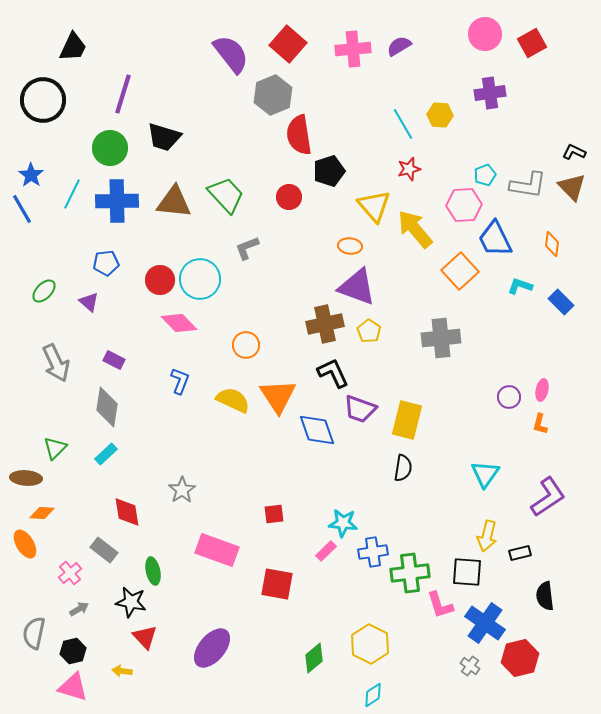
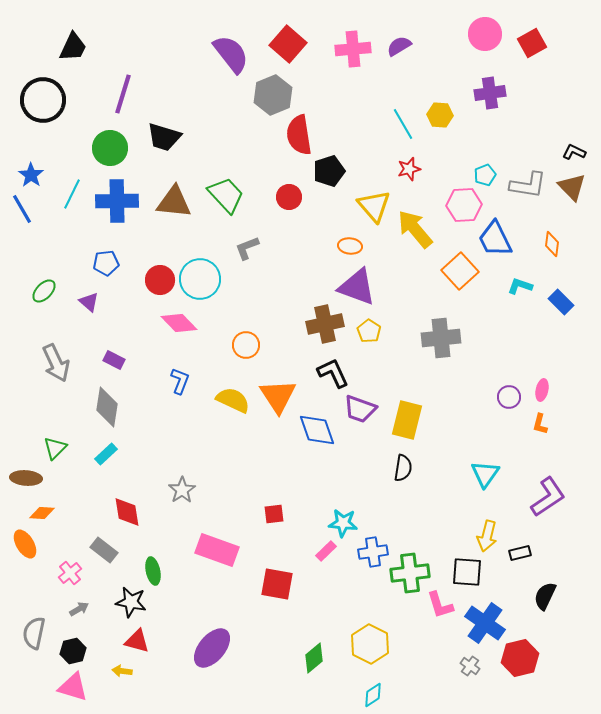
black semicircle at (545, 596): rotated 32 degrees clockwise
red triangle at (145, 637): moved 8 px left, 4 px down; rotated 32 degrees counterclockwise
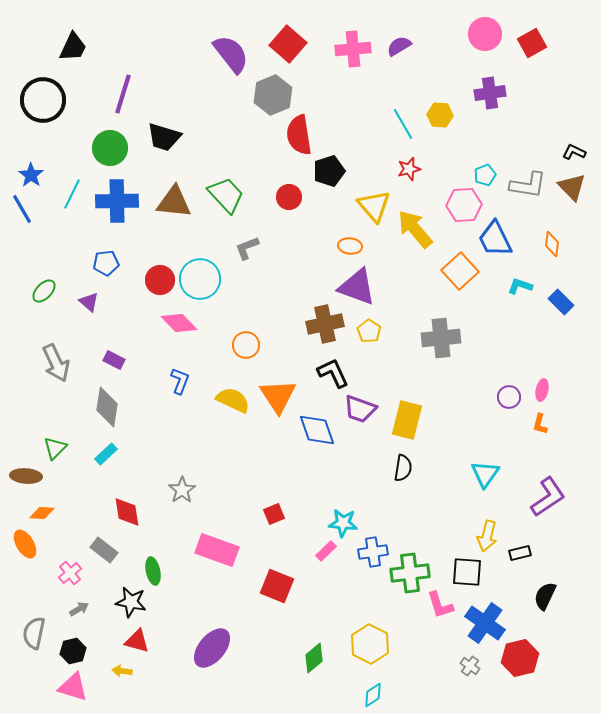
brown ellipse at (26, 478): moved 2 px up
red square at (274, 514): rotated 15 degrees counterclockwise
red square at (277, 584): moved 2 px down; rotated 12 degrees clockwise
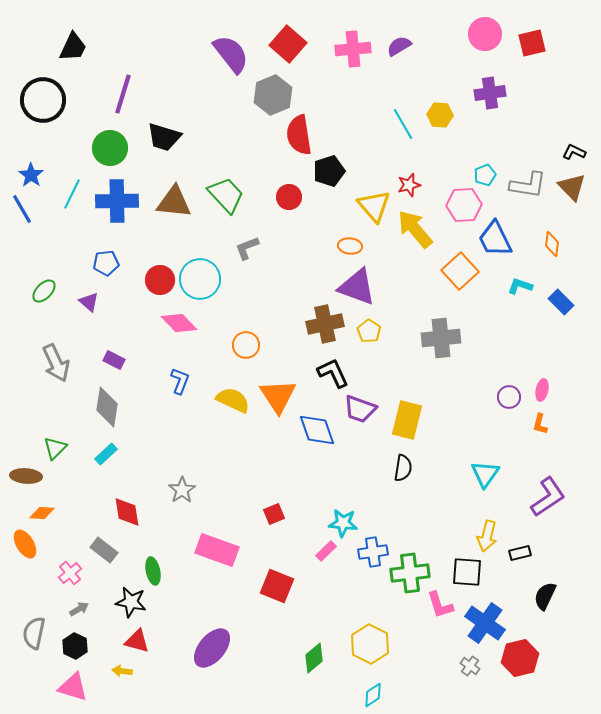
red square at (532, 43): rotated 16 degrees clockwise
red star at (409, 169): moved 16 px down
black hexagon at (73, 651): moved 2 px right, 5 px up; rotated 20 degrees counterclockwise
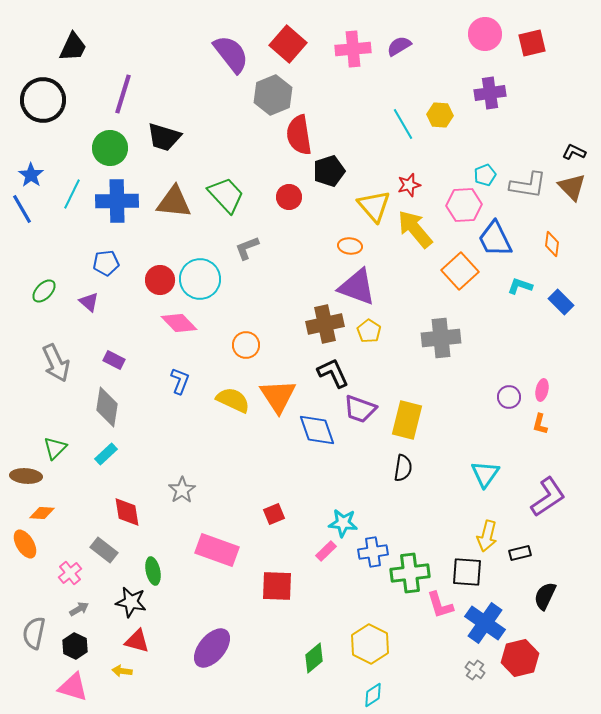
red square at (277, 586): rotated 20 degrees counterclockwise
gray cross at (470, 666): moved 5 px right, 4 px down
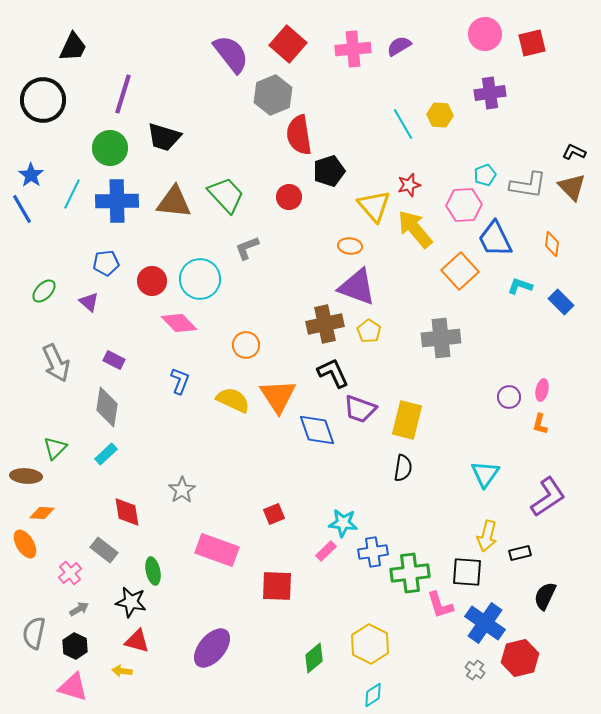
red circle at (160, 280): moved 8 px left, 1 px down
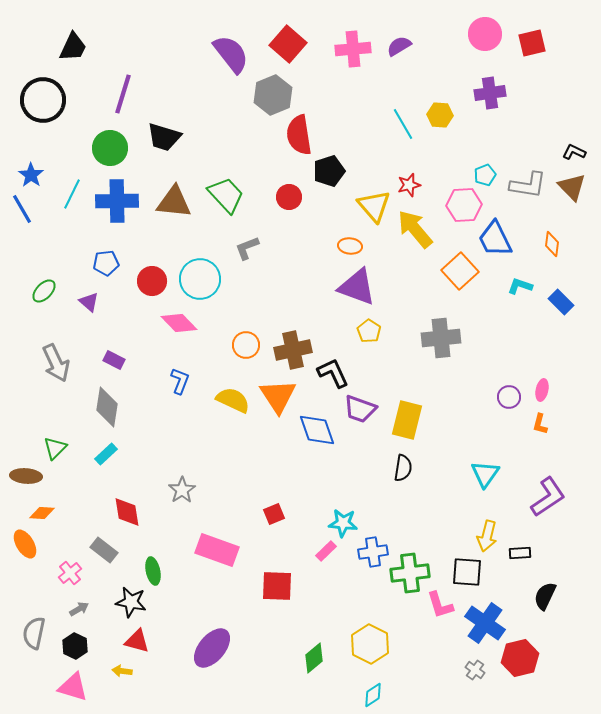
brown cross at (325, 324): moved 32 px left, 26 px down
black rectangle at (520, 553): rotated 10 degrees clockwise
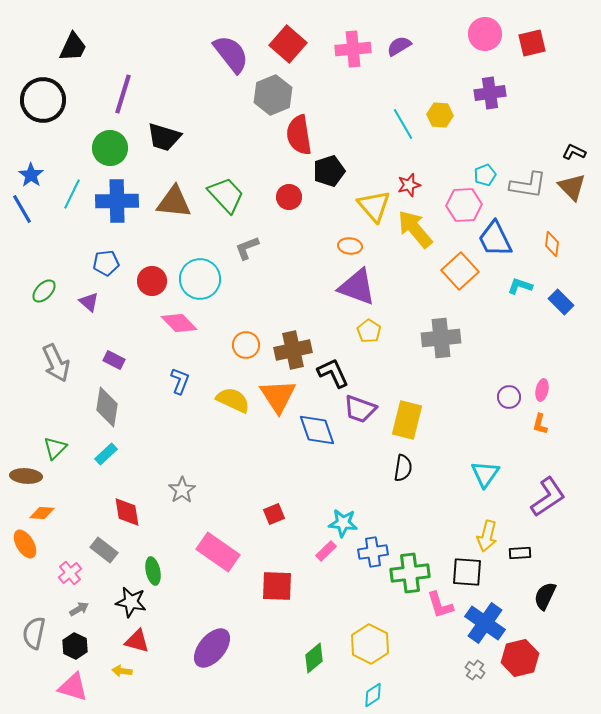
pink rectangle at (217, 550): moved 1 px right, 2 px down; rotated 15 degrees clockwise
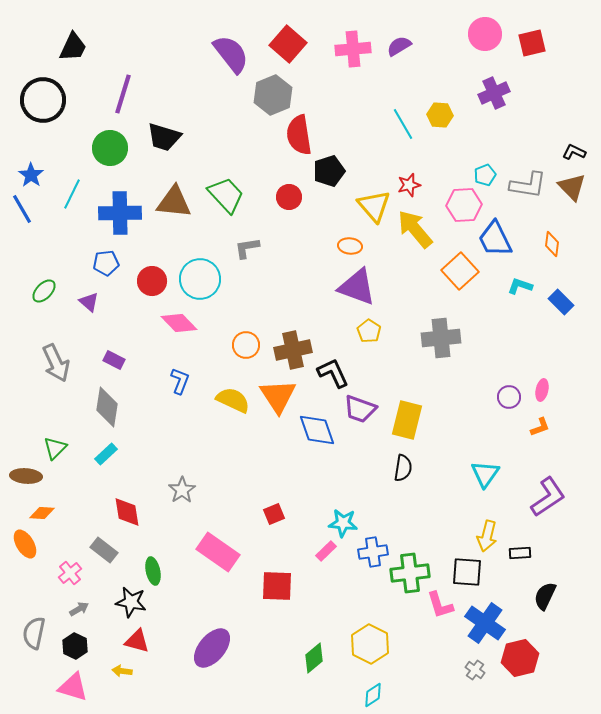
purple cross at (490, 93): moved 4 px right; rotated 16 degrees counterclockwise
blue cross at (117, 201): moved 3 px right, 12 px down
gray L-shape at (247, 248): rotated 12 degrees clockwise
orange L-shape at (540, 424): moved 3 px down; rotated 125 degrees counterclockwise
